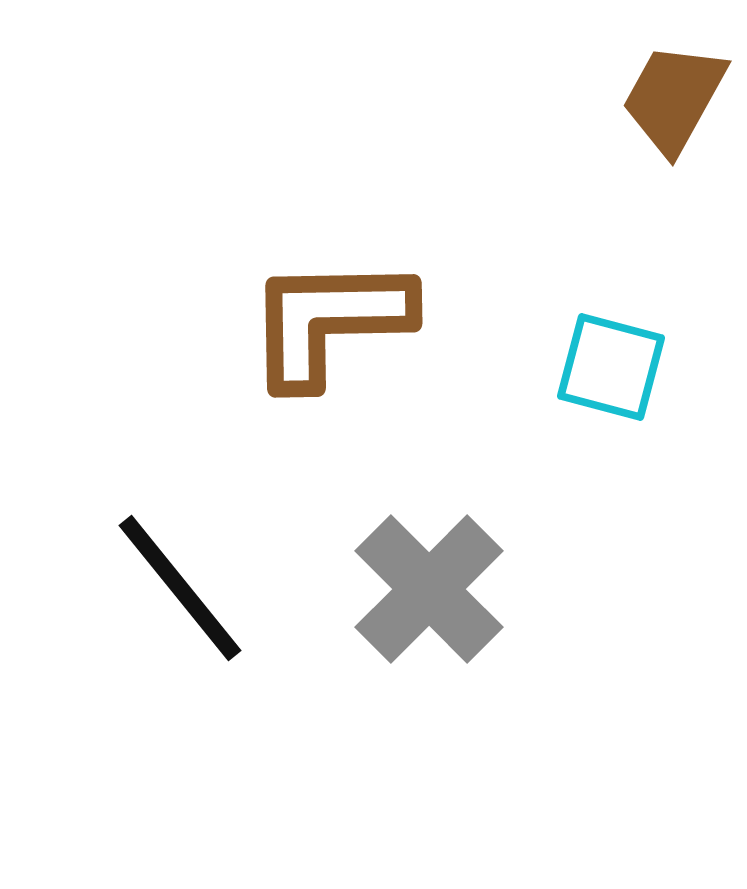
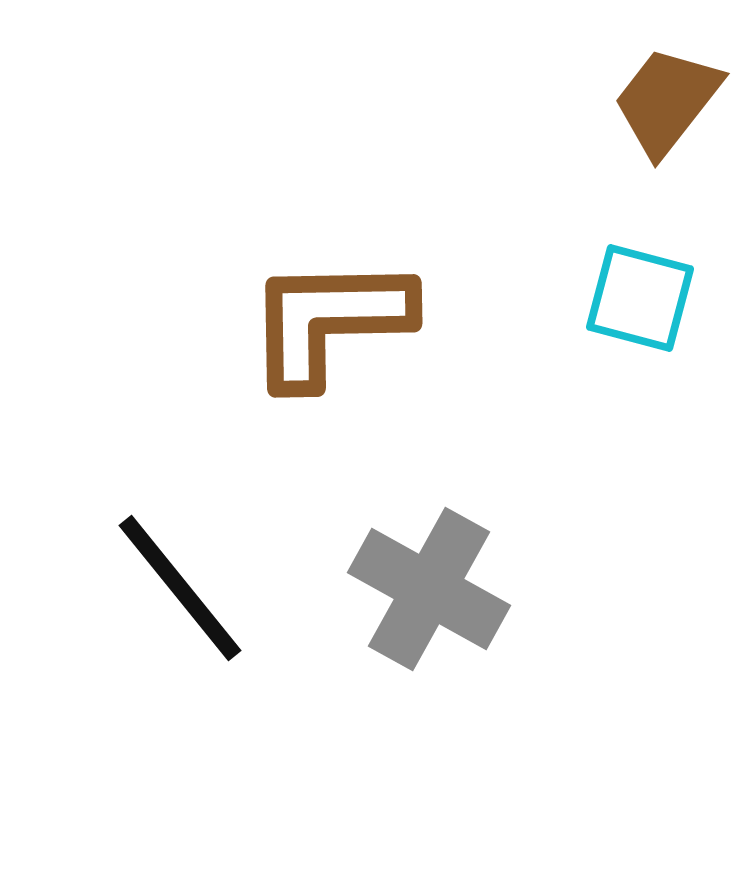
brown trapezoid: moved 7 px left, 3 px down; rotated 9 degrees clockwise
cyan square: moved 29 px right, 69 px up
gray cross: rotated 16 degrees counterclockwise
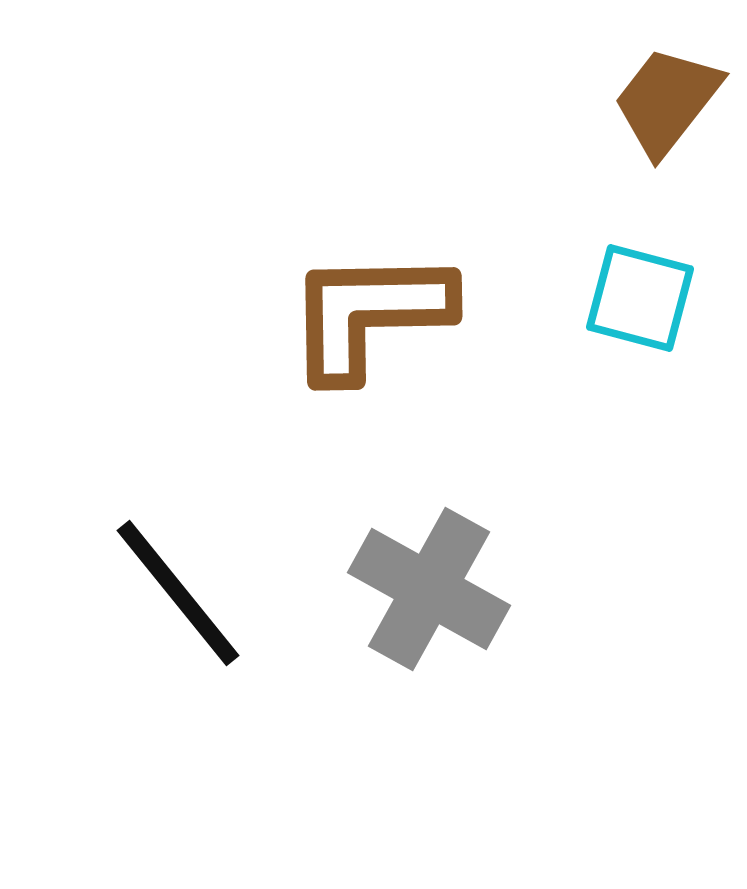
brown L-shape: moved 40 px right, 7 px up
black line: moved 2 px left, 5 px down
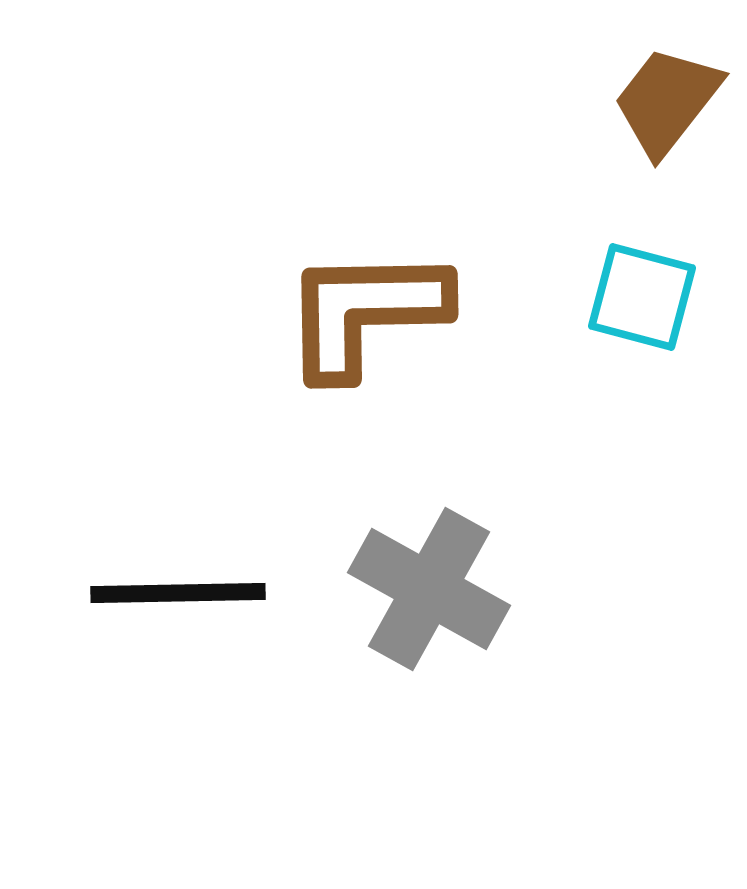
cyan square: moved 2 px right, 1 px up
brown L-shape: moved 4 px left, 2 px up
black line: rotated 52 degrees counterclockwise
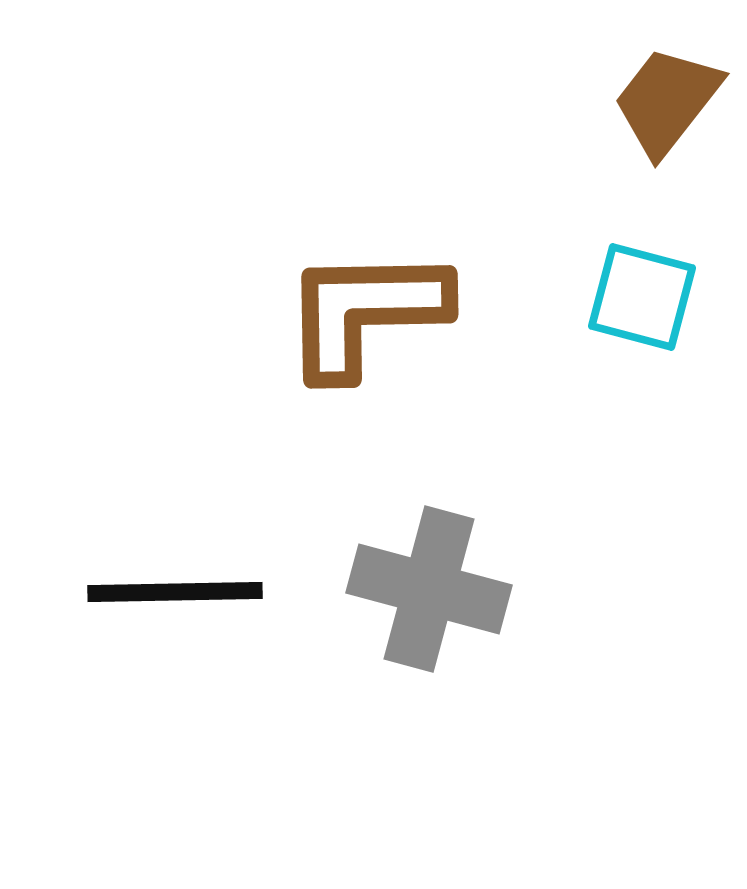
gray cross: rotated 14 degrees counterclockwise
black line: moved 3 px left, 1 px up
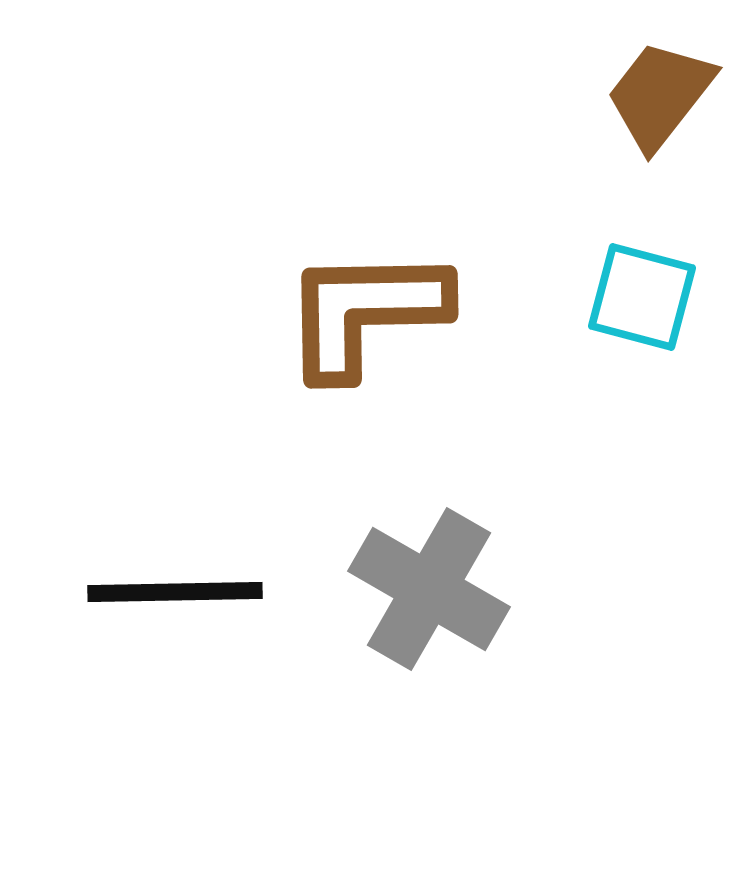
brown trapezoid: moved 7 px left, 6 px up
gray cross: rotated 15 degrees clockwise
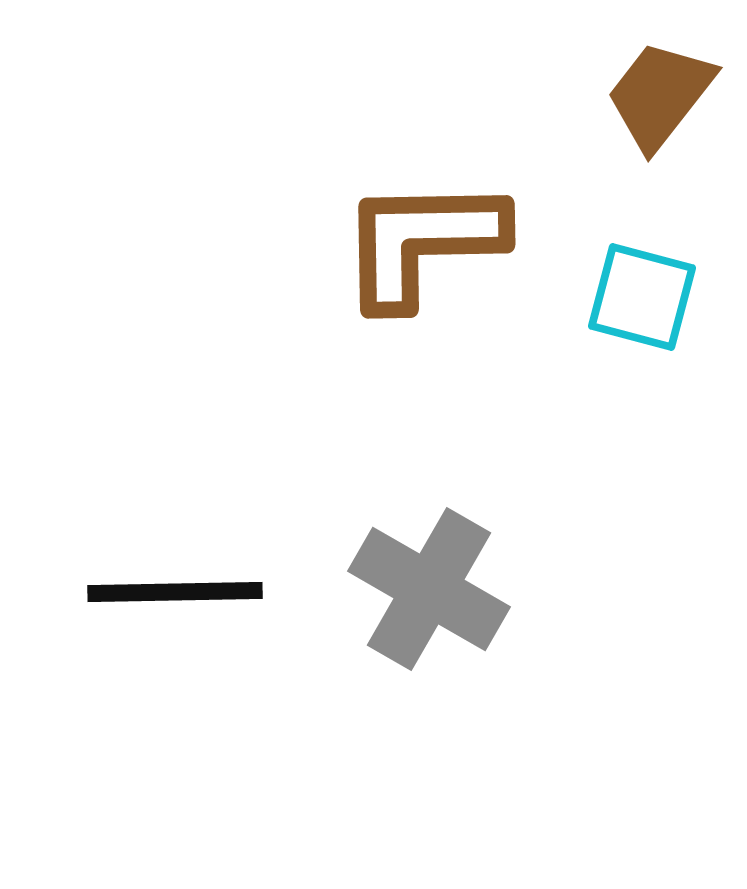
brown L-shape: moved 57 px right, 70 px up
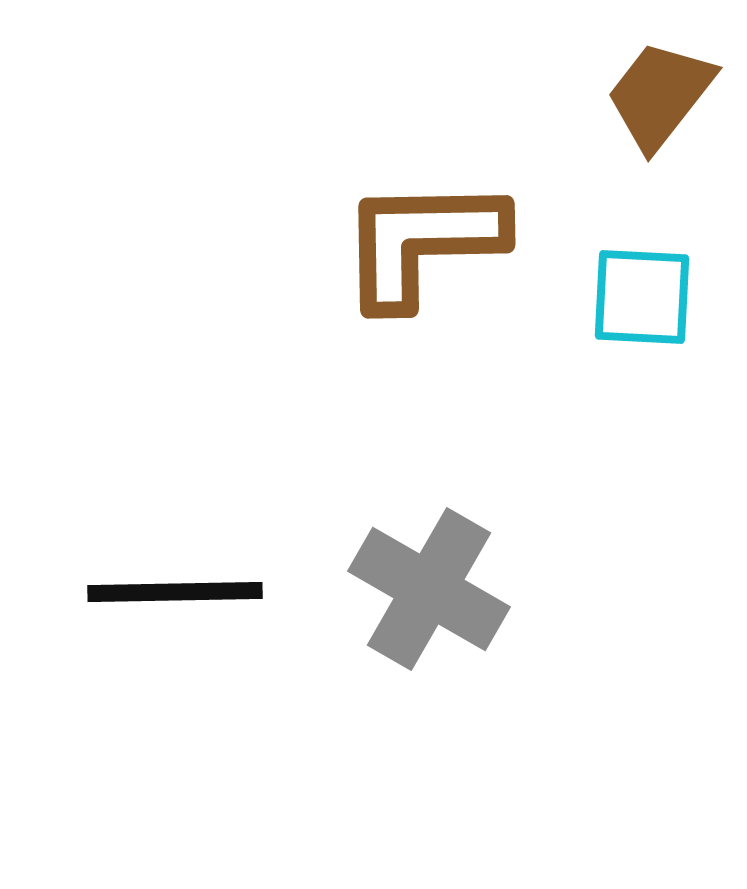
cyan square: rotated 12 degrees counterclockwise
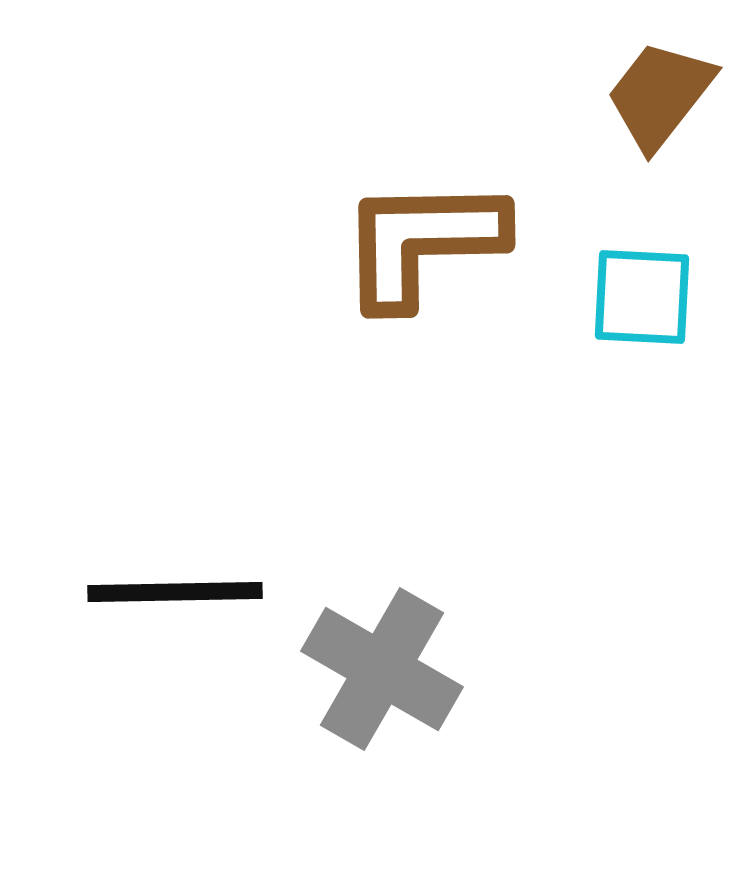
gray cross: moved 47 px left, 80 px down
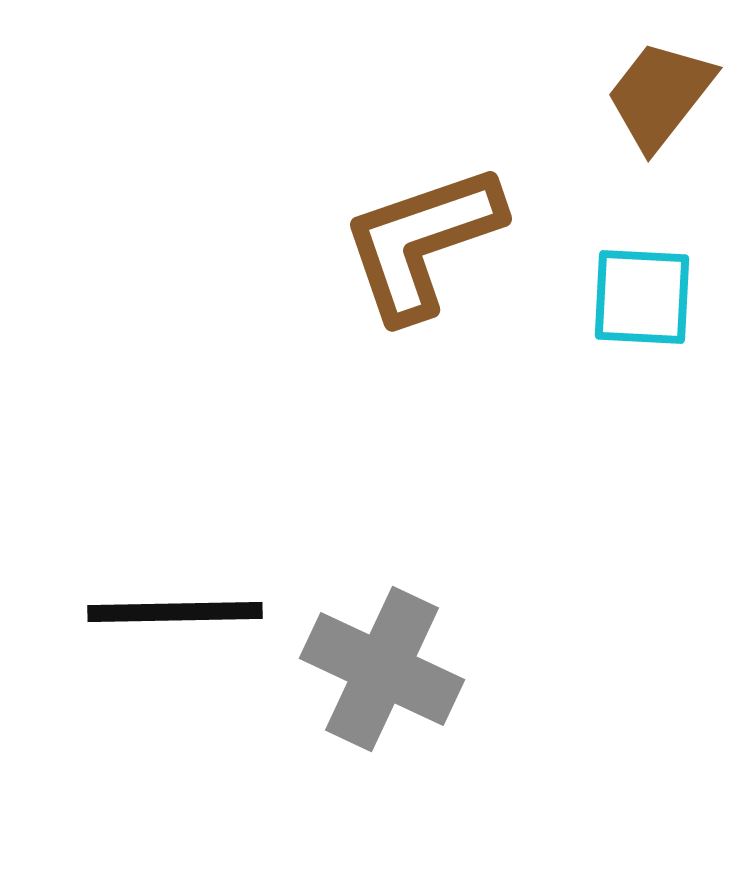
brown L-shape: rotated 18 degrees counterclockwise
black line: moved 20 px down
gray cross: rotated 5 degrees counterclockwise
